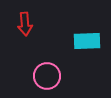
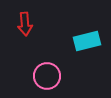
cyan rectangle: rotated 12 degrees counterclockwise
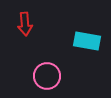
cyan rectangle: rotated 24 degrees clockwise
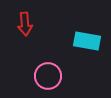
pink circle: moved 1 px right
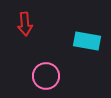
pink circle: moved 2 px left
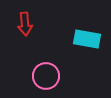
cyan rectangle: moved 2 px up
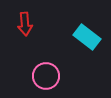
cyan rectangle: moved 2 px up; rotated 28 degrees clockwise
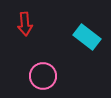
pink circle: moved 3 px left
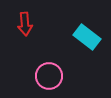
pink circle: moved 6 px right
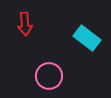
cyan rectangle: moved 1 px down
